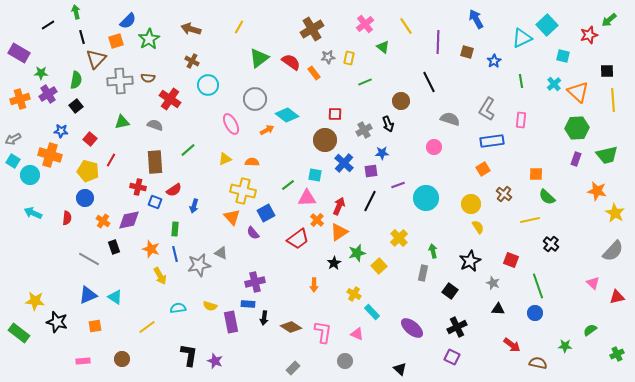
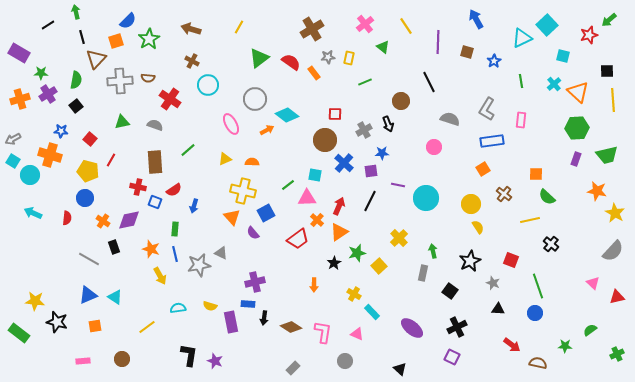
purple line at (398, 185): rotated 32 degrees clockwise
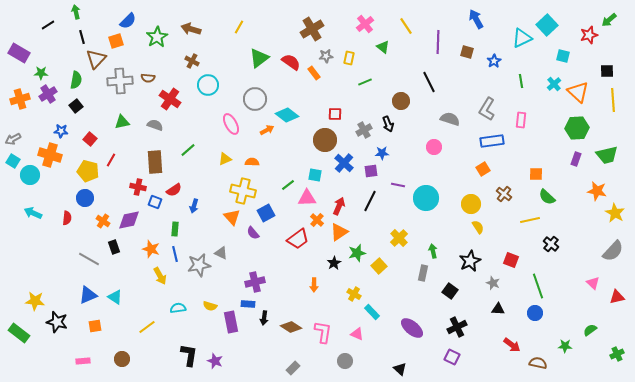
green star at (149, 39): moved 8 px right, 2 px up
gray star at (328, 57): moved 2 px left, 1 px up
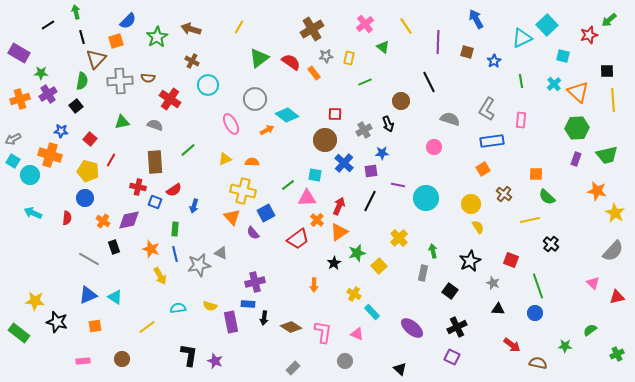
green semicircle at (76, 80): moved 6 px right, 1 px down
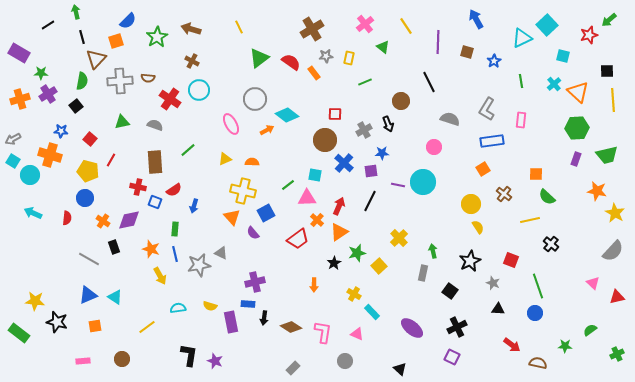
yellow line at (239, 27): rotated 56 degrees counterclockwise
cyan circle at (208, 85): moved 9 px left, 5 px down
cyan circle at (426, 198): moved 3 px left, 16 px up
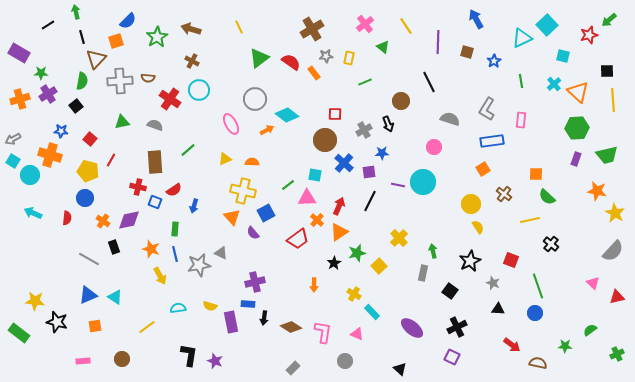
purple square at (371, 171): moved 2 px left, 1 px down
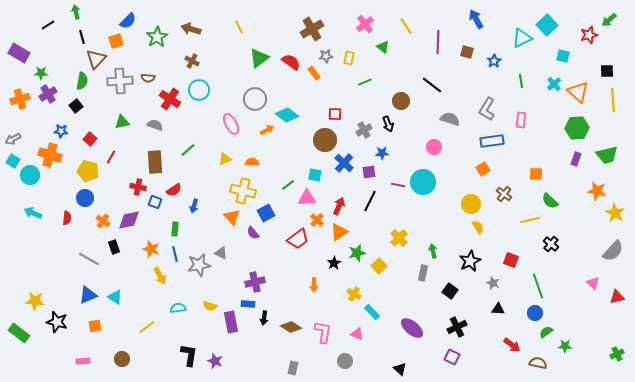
black line at (429, 82): moved 3 px right, 3 px down; rotated 25 degrees counterclockwise
red line at (111, 160): moved 3 px up
green semicircle at (547, 197): moved 3 px right, 4 px down
green semicircle at (590, 330): moved 44 px left, 2 px down
gray rectangle at (293, 368): rotated 32 degrees counterclockwise
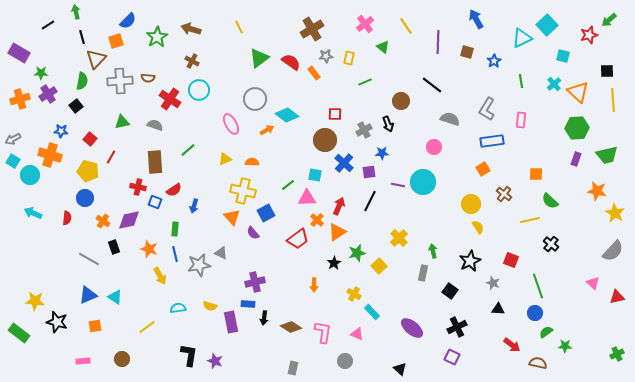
orange triangle at (339, 232): moved 2 px left
orange star at (151, 249): moved 2 px left
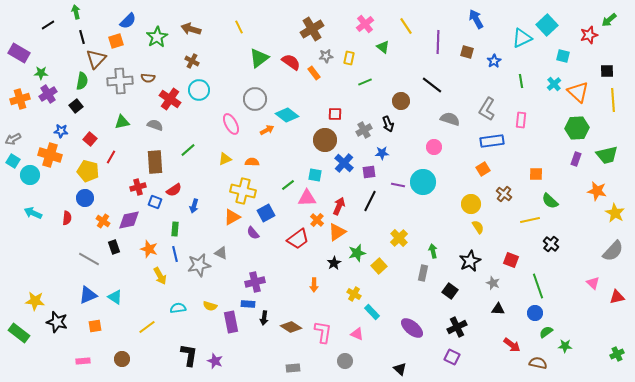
red cross at (138, 187): rotated 28 degrees counterclockwise
orange triangle at (232, 217): rotated 42 degrees clockwise
gray rectangle at (293, 368): rotated 72 degrees clockwise
